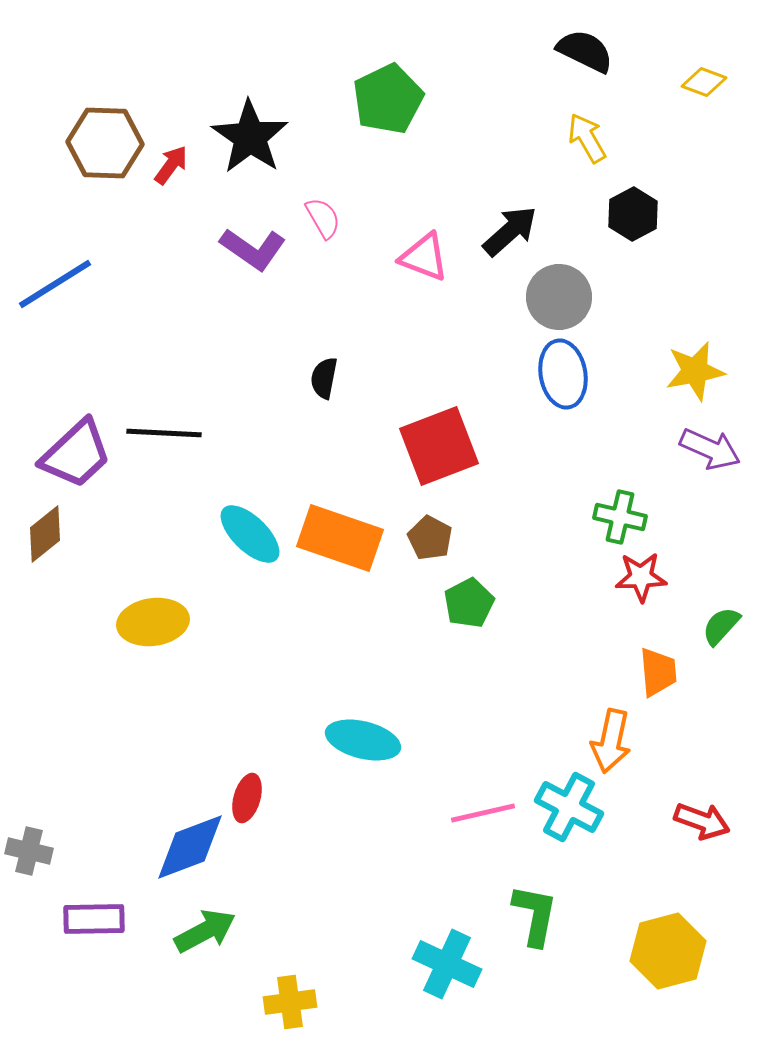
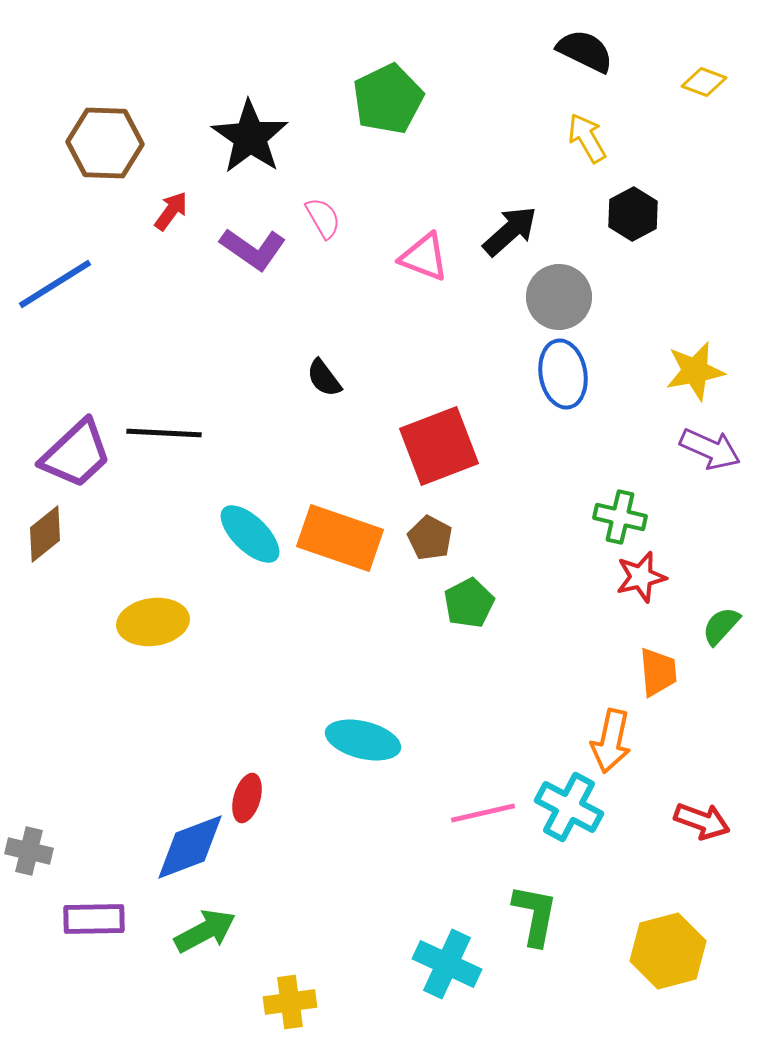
red arrow at (171, 165): moved 46 px down
black semicircle at (324, 378): rotated 48 degrees counterclockwise
red star at (641, 577): rotated 12 degrees counterclockwise
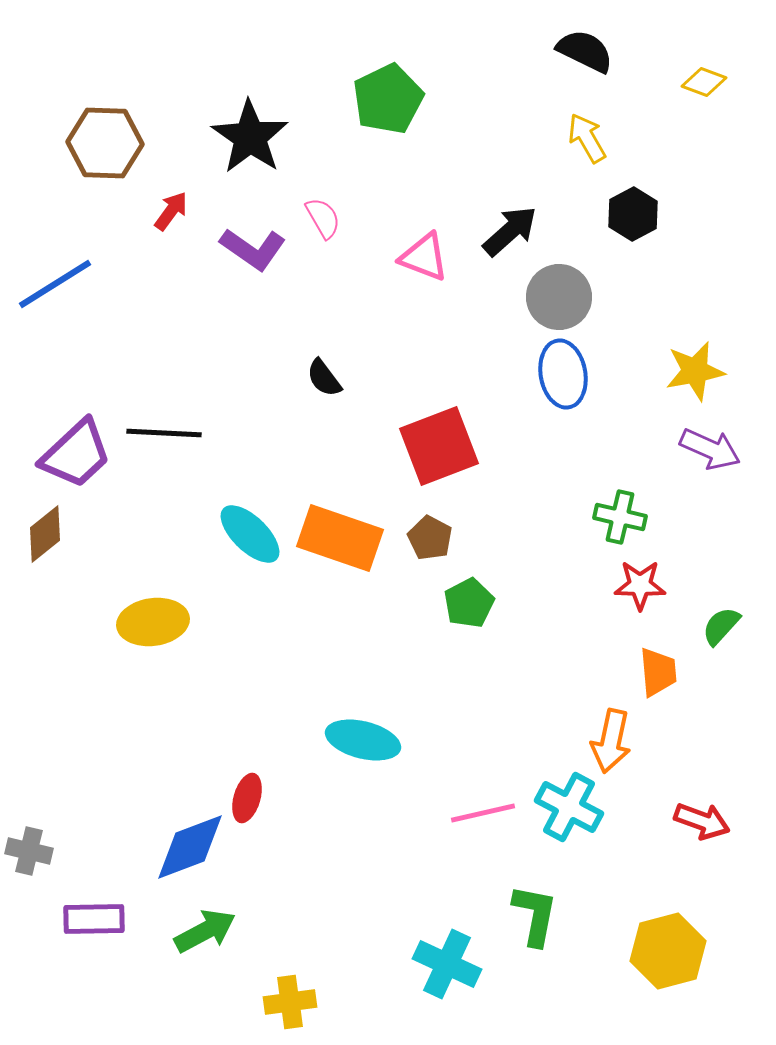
red star at (641, 577): moved 1 px left, 8 px down; rotated 15 degrees clockwise
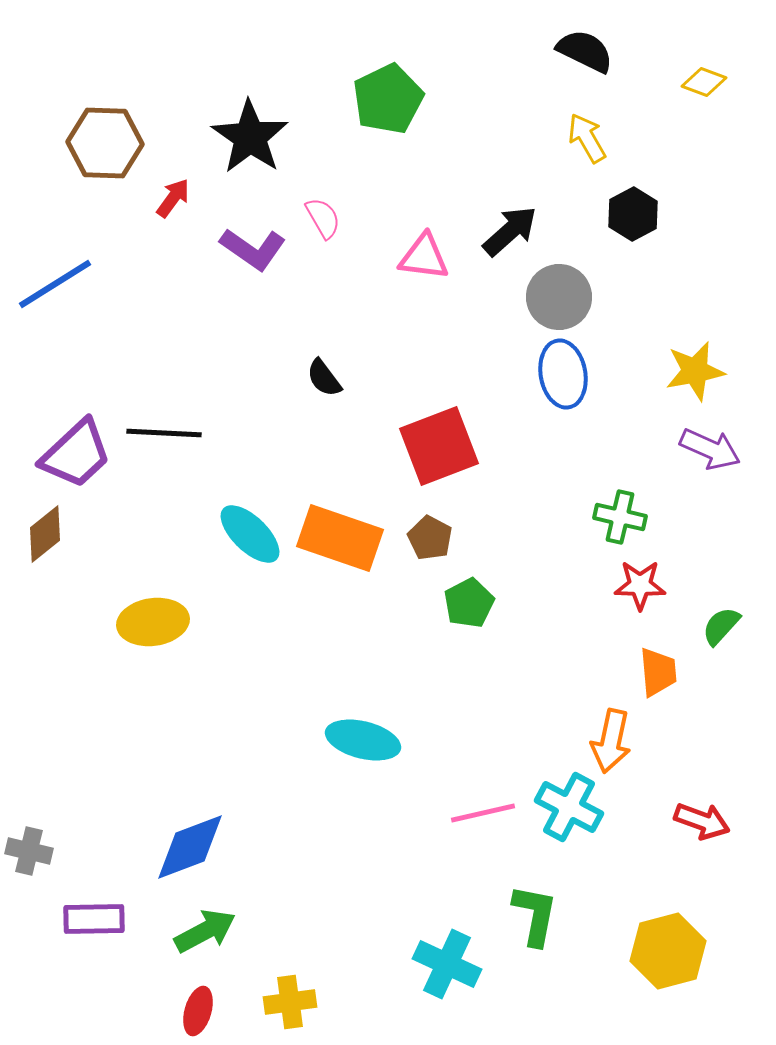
red arrow at (171, 211): moved 2 px right, 13 px up
pink triangle at (424, 257): rotated 14 degrees counterclockwise
red ellipse at (247, 798): moved 49 px left, 213 px down
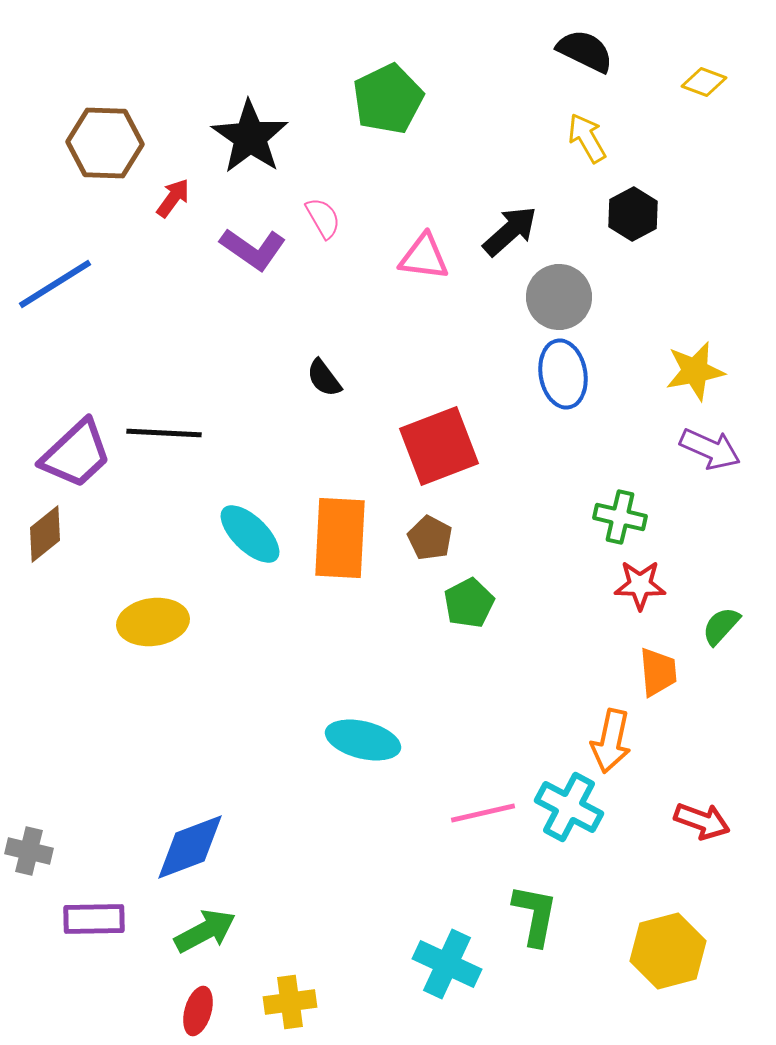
orange rectangle at (340, 538): rotated 74 degrees clockwise
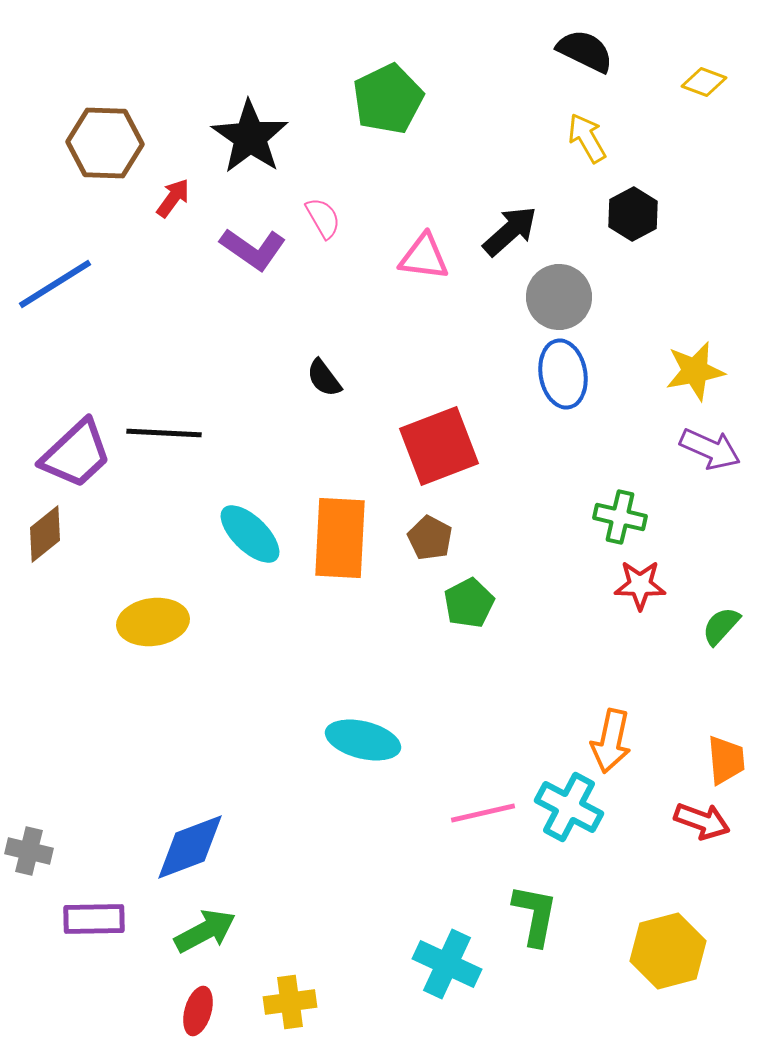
orange trapezoid at (658, 672): moved 68 px right, 88 px down
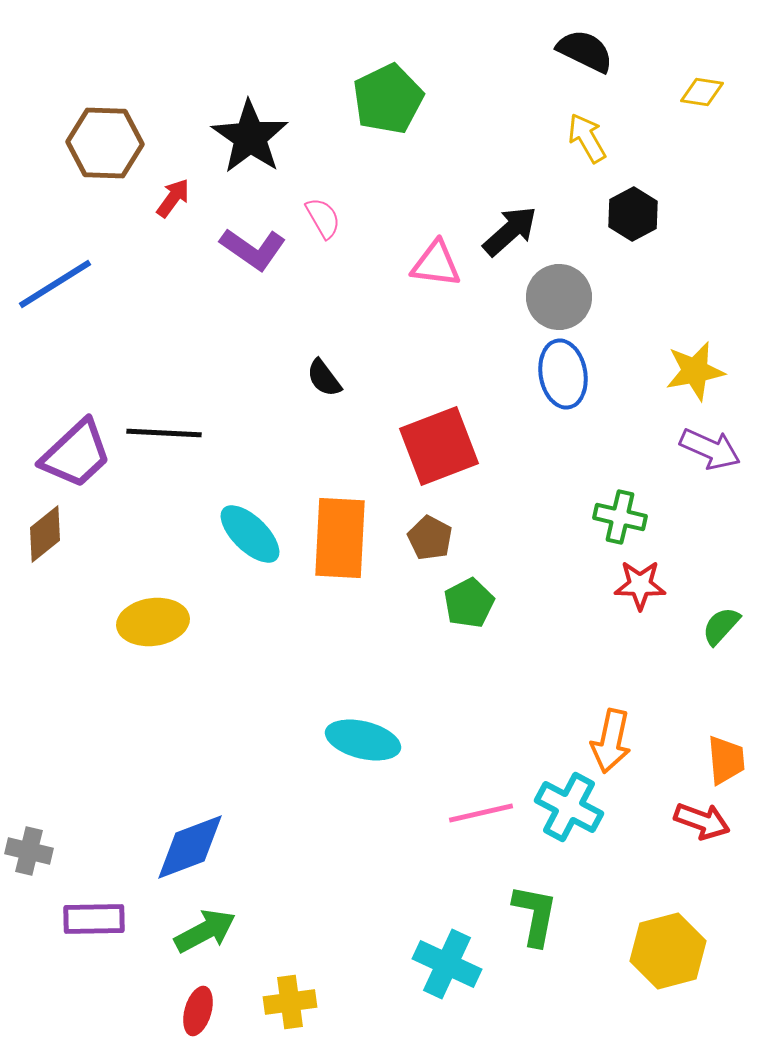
yellow diamond at (704, 82): moved 2 px left, 10 px down; rotated 12 degrees counterclockwise
pink triangle at (424, 257): moved 12 px right, 7 px down
pink line at (483, 813): moved 2 px left
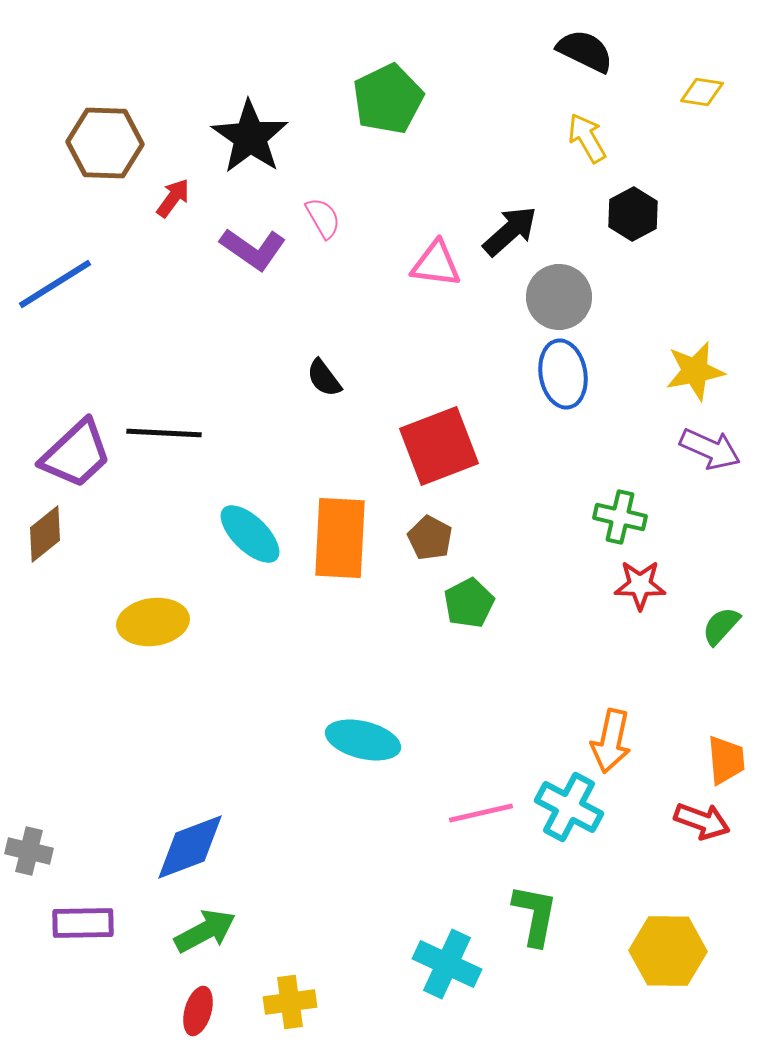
purple rectangle at (94, 919): moved 11 px left, 4 px down
yellow hexagon at (668, 951): rotated 16 degrees clockwise
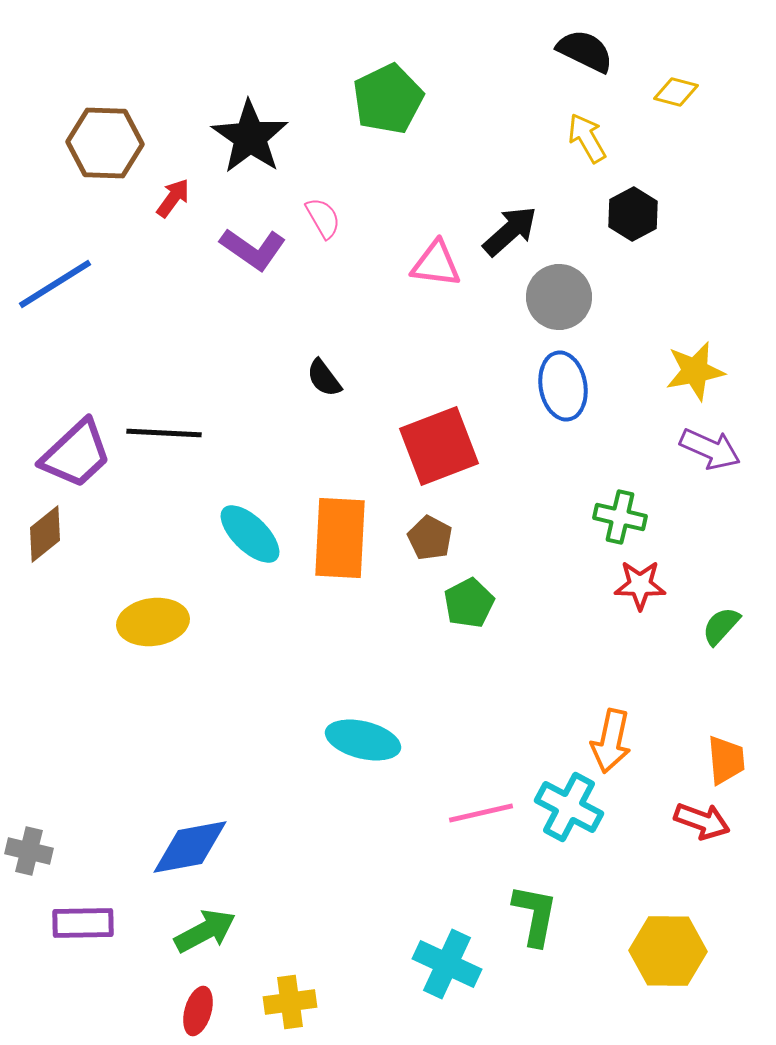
yellow diamond at (702, 92): moved 26 px left; rotated 6 degrees clockwise
blue ellipse at (563, 374): moved 12 px down
blue diamond at (190, 847): rotated 10 degrees clockwise
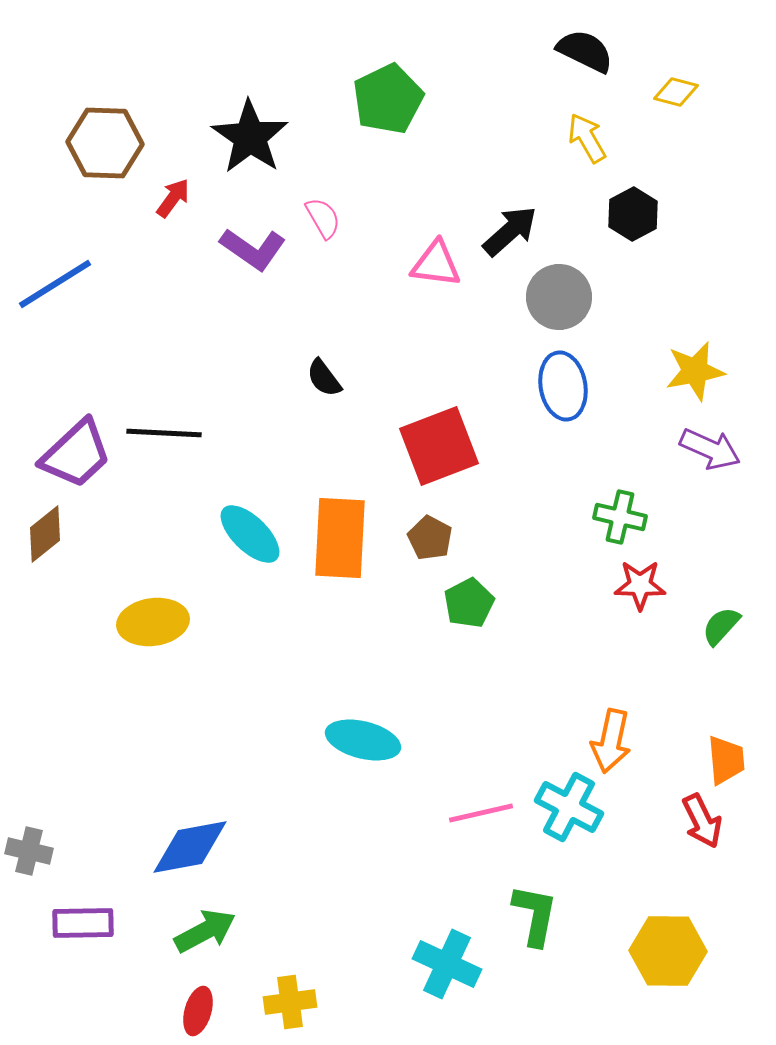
red arrow at (702, 821): rotated 44 degrees clockwise
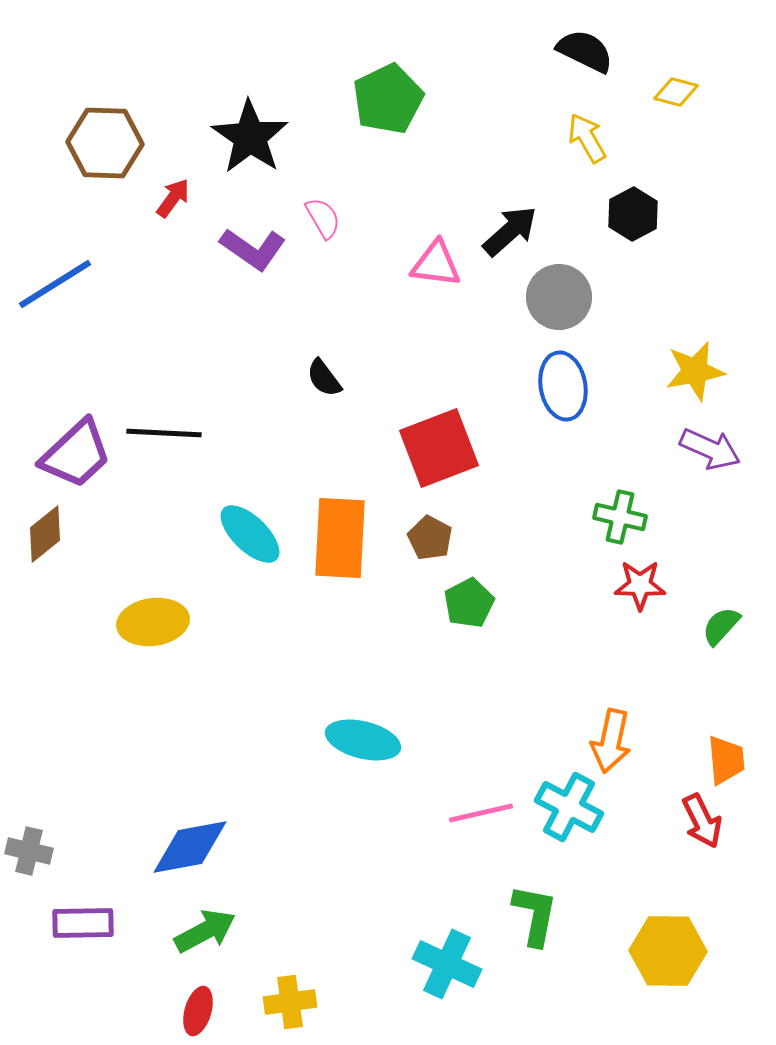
red square at (439, 446): moved 2 px down
